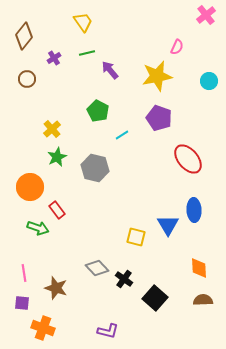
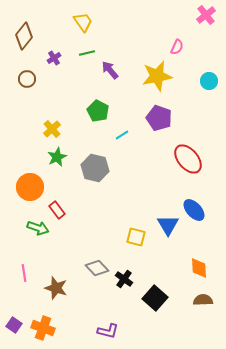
blue ellipse: rotated 40 degrees counterclockwise
purple square: moved 8 px left, 22 px down; rotated 28 degrees clockwise
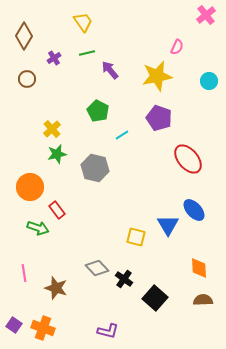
brown diamond: rotated 8 degrees counterclockwise
green star: moved 3 px up; rotated 12 degrees clockwise
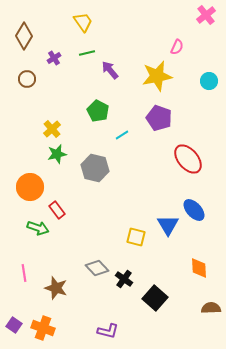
brown semicircle: moved 8 px right, 8 px down
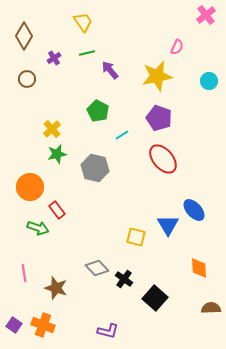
red ellipse: moved 25 px left
orange cross: moved 3 px up
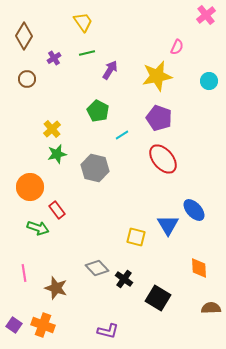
purple arrow: rotated 72 degrees clockwise
black square: moved 3 px right; rotated 10 degrees counterclockwise
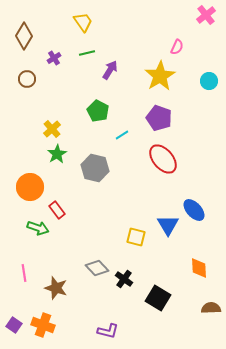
yellow star: moved 3 px right; rotated 20 degrees counterclockwise
green star: rotated 18 degrees counterclockwise
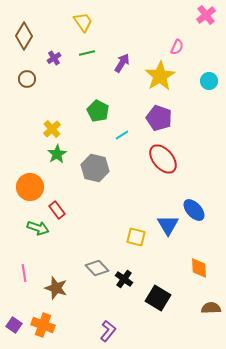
purple arrow: moved 12 px right, 7 px up
purple L-shape: rotated 65 degrees counterclockwise
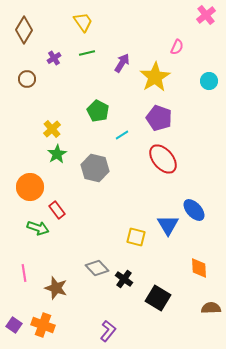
brown diamond: moved 6 px up
yellow star: moved 5 px left, 1 px down
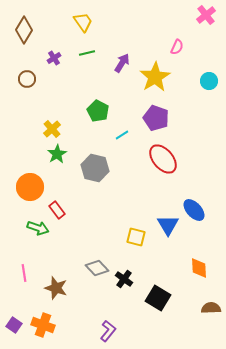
purple pentagon: moved 3 px left
